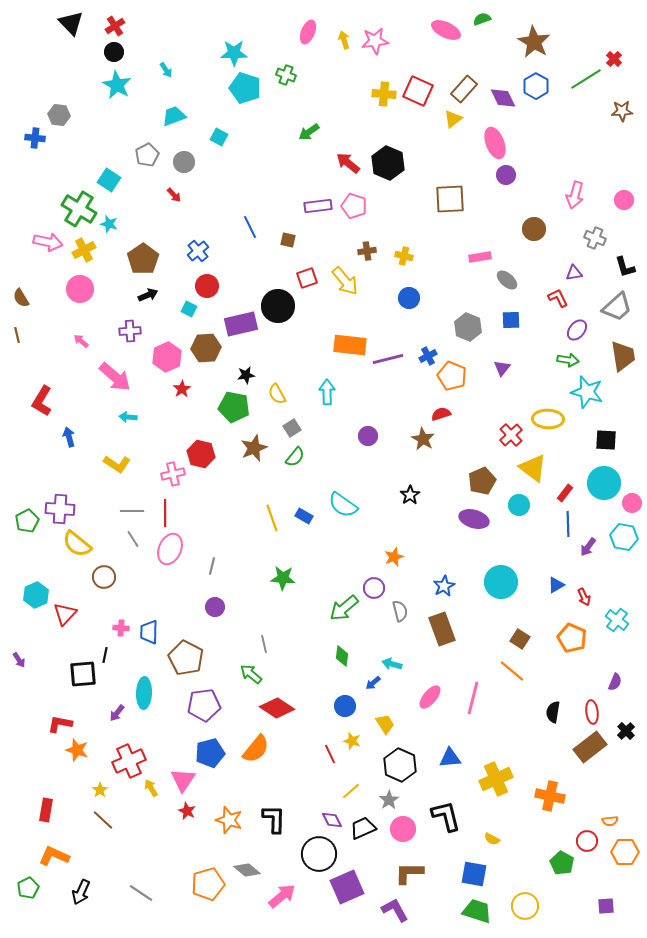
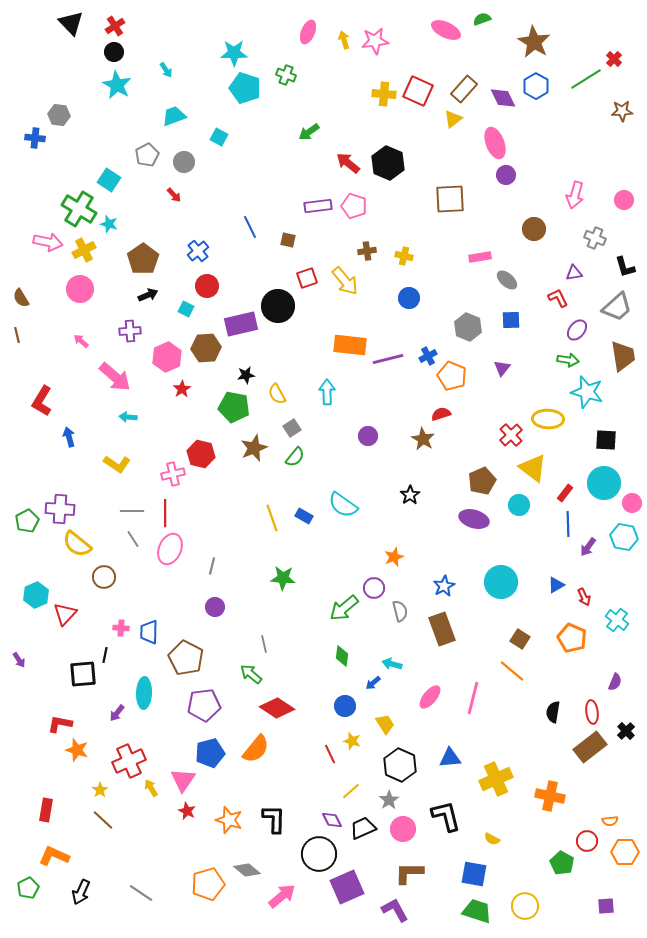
cyan square at (189, 309): moved 3 px left
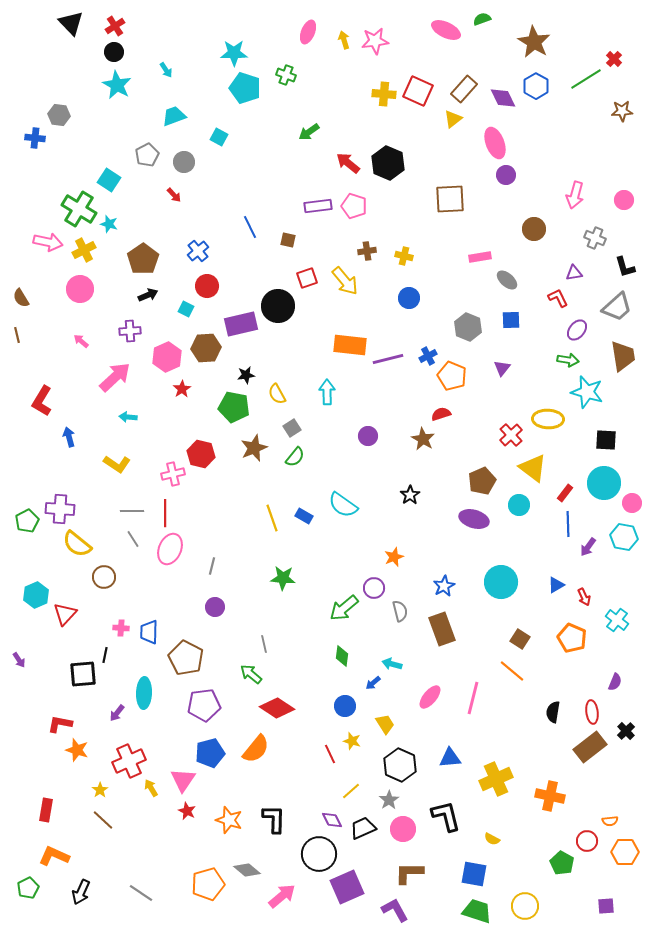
pink arrow at (115, 377): rotated 84 degrees counterclockwise
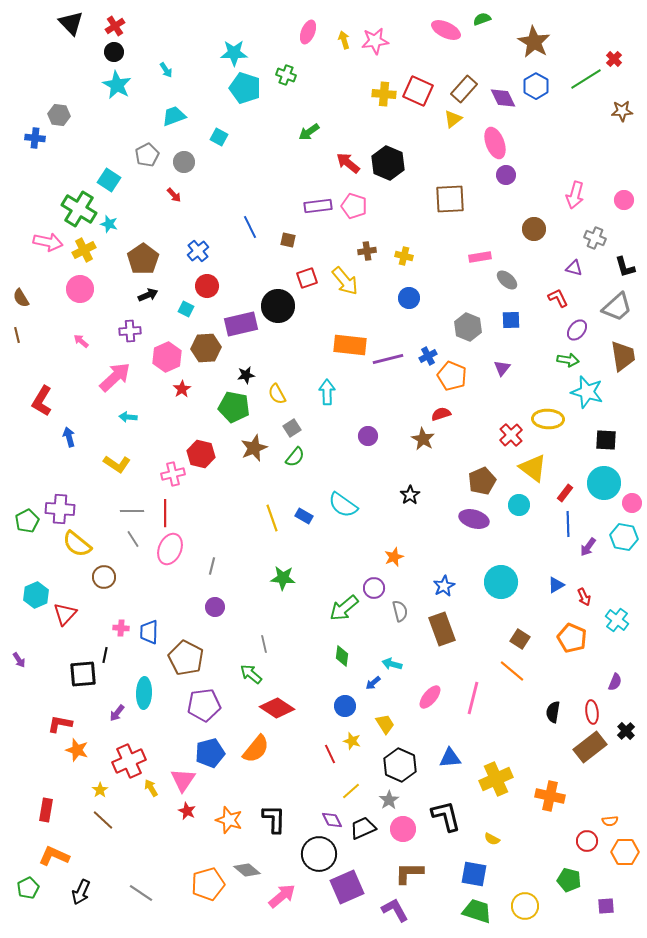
purple triangle at (574, 273): moved 5 px up; rotated 24 degrees clockwise
green pentagon at (562, 863): moved 7 px right, 17 px down; rotated 15 degrees counterclockwise
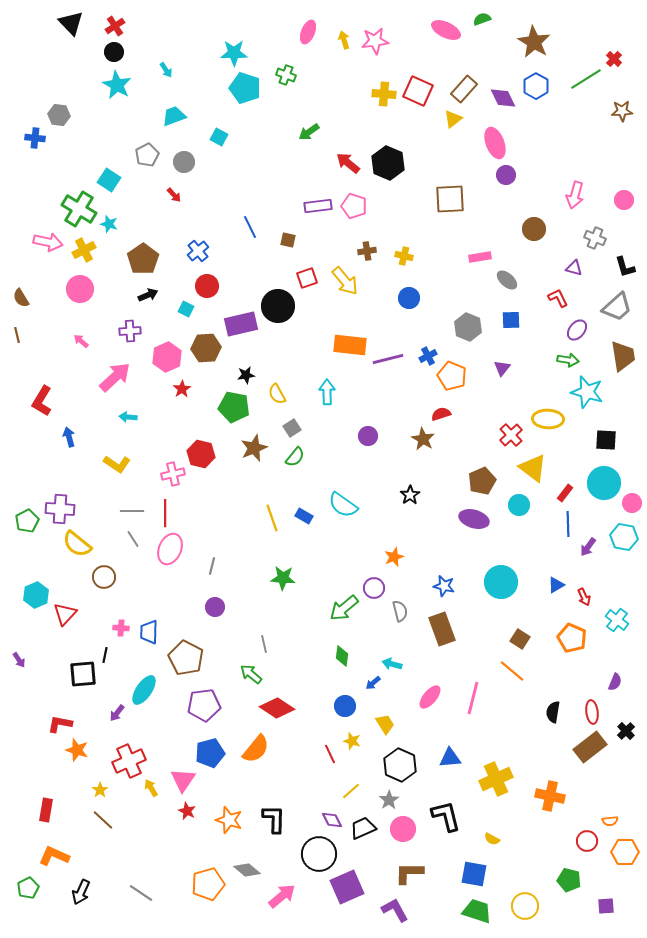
blue star at (444, 586): rotated 30 degrees counterclockwise
cyan ellipse at (144, 693): moved 3 px up; rotated 32 degrees clockwise
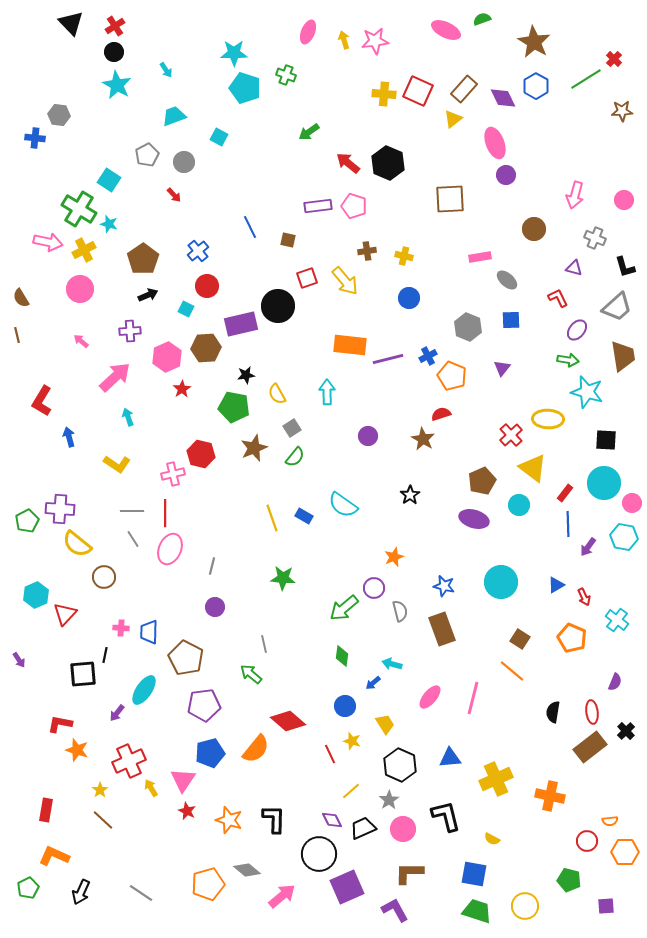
cyan arrow at (128, 417): rotated 66 degrees clockwise
red diamond at (277, 708): moved 11 px right, 13 px down; rotated 8 degrees clockwise
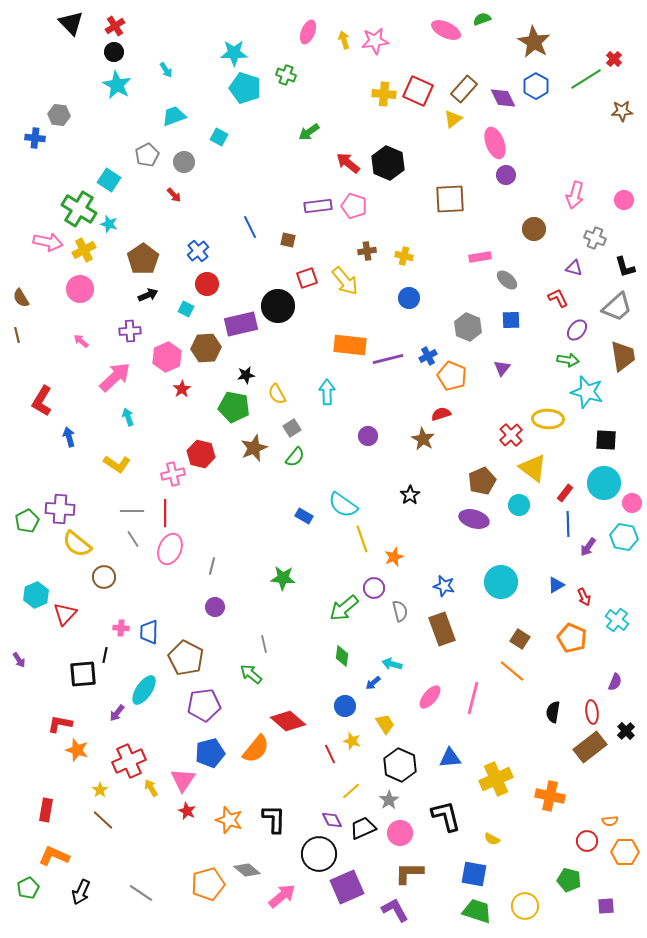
red circle at (207, 286): moved 2 px up
yellow line at (272, 518): moved 90 px right, 21 px down
pink circle at (403, 829): moved 3 px left, 4 px down
